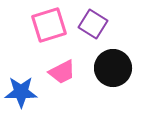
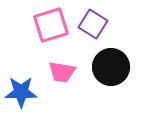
pink square: moved 2 px right
black circle: moved 2 px left, 1 px up
pink trapezoid: rotated 36 degrees clockwise
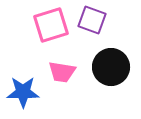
purple square: moved 1 px left, 4 px up; rotated 12 degrees counterclockwise
blue star: moved 2 px right
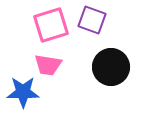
pink trapezoid: moved 14 px left, 7 px up
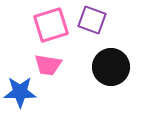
blue star: moved 3 px left
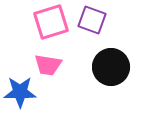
pink square: moved 3 px up
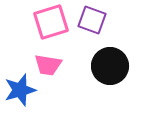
black circle: moved 1 px left, 1 px up
blue star: moved 2 px up; rotated 16 degrees counterclockwise
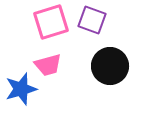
pink trapezoid: rotated 24 degrees counterclockwise
blue star: moved 1 px right, 1 px up
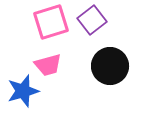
purple square: rotated 32 degrees clockwise
blue star: moved 2 px right, 2 px down
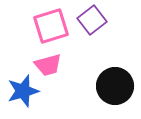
pink square: moved 4 px down
black circle: moved 5 px right, 20 px down
